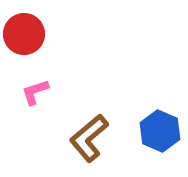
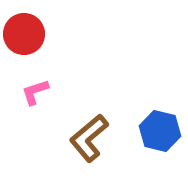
blue hexagon: rotated 9 degrees counterclockwise
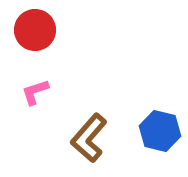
red circle: moved 11 px right, 4 px up
brown L-shape: rotated 9 degrees counterclockwise
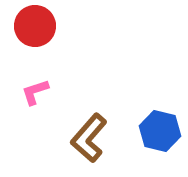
red circle: moved 4 px up
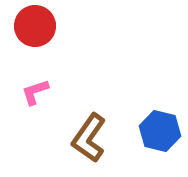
brown L-shape: rotated 6 degrees counterclockwise
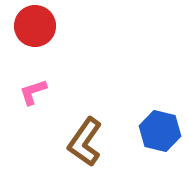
pink L-shape: moved 2 px left
brown L-shape: moved 4 px left, 4 px down
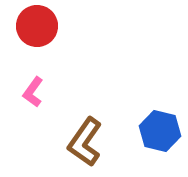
red circle: moved 2 px right
pink L-shape: rotated 36 degrees counterclockwise
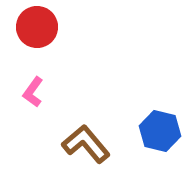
red circle: moved 1 px down
brown L-shape: moved 1 px right, 2 px down; rotated 105 degrees clockwise
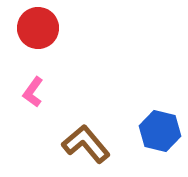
red circle: moved 1 px right, 1 px down
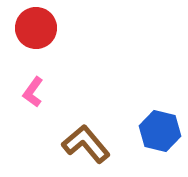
red circle: moved 2 px left
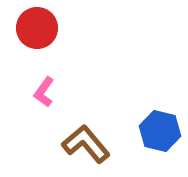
red circle: moved 1 px right
pink L-shape: moved 11 px right
